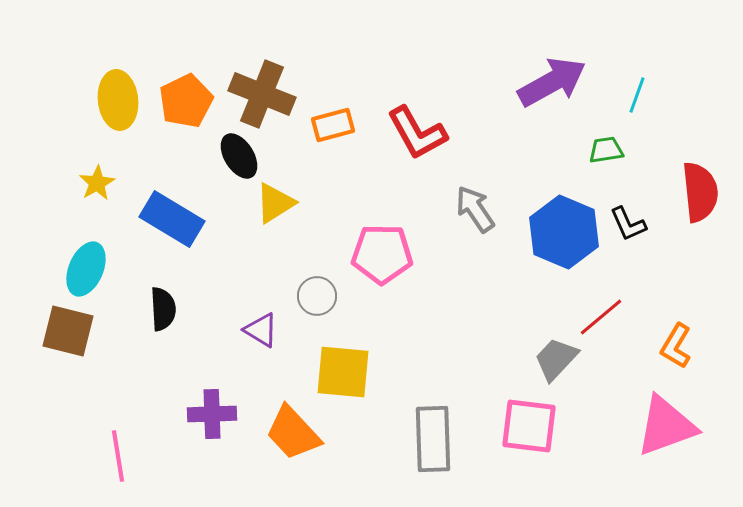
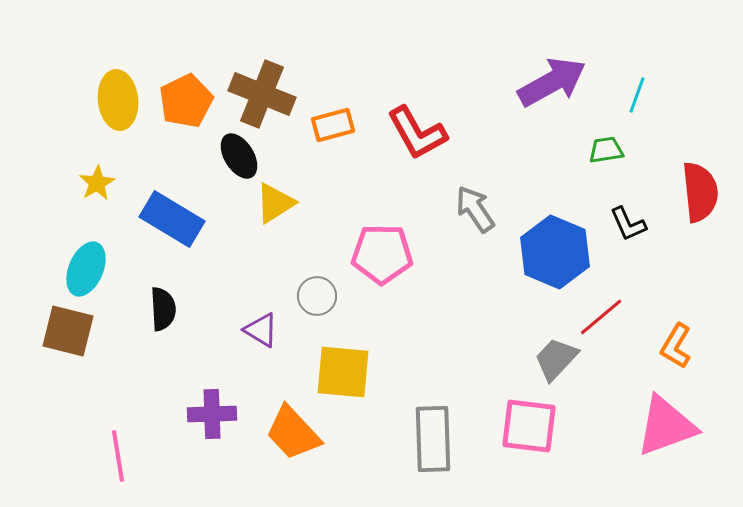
blue hexagon: moved 9 px left, 20 px down
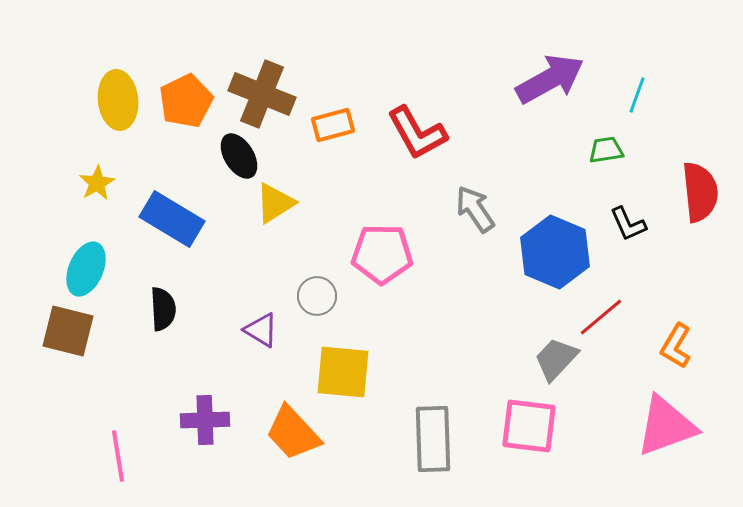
purple arrow: moved 2 px left, 3 px up
purple cross: moved 7 px left, 6 px down
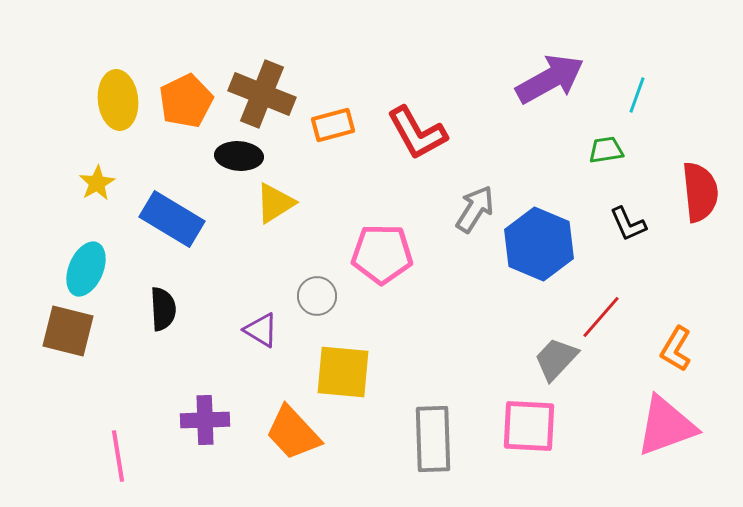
black ellipse: rotated 54 degrees counterclockwise
gray arrow: rotated 66 degrees clockwise
blue hexagon: moved 16 px left, 8 px up
red line: rotated 9 degrees counterclockwise
orange L-shape: moved 3 px down
pink square: rotated 4 degrees counterclockwise
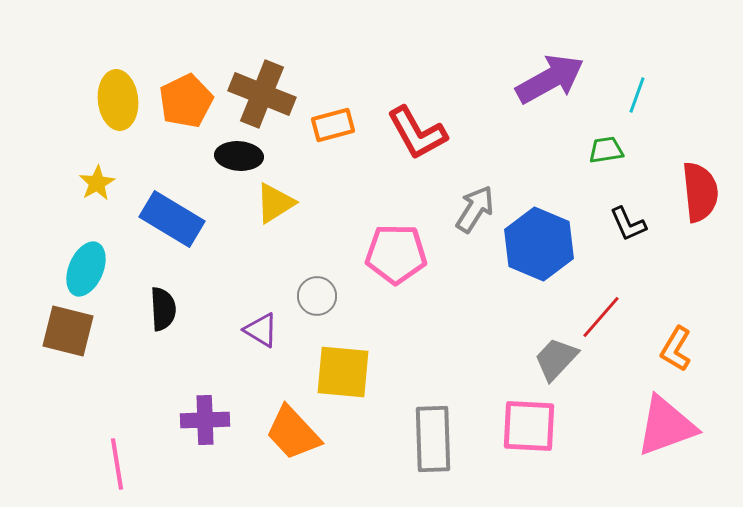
pink pentagon: moved 14 px right
pink line: moved 1 px left, 8 px down
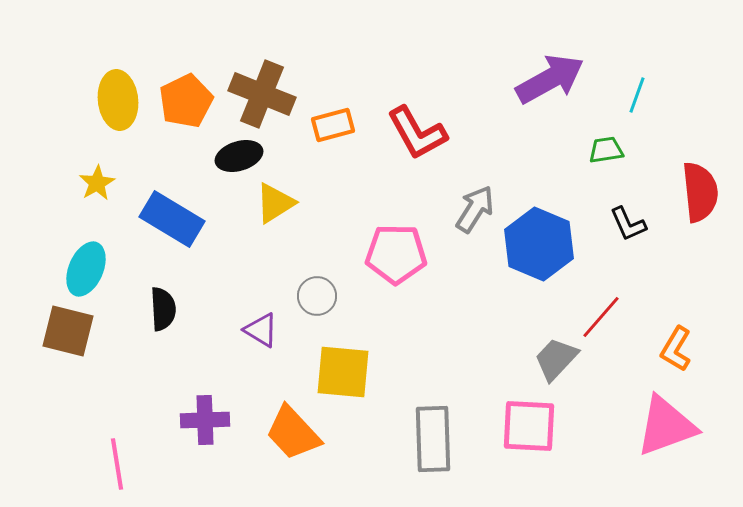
black ellipse: rotated 21 degrees counterclockwise
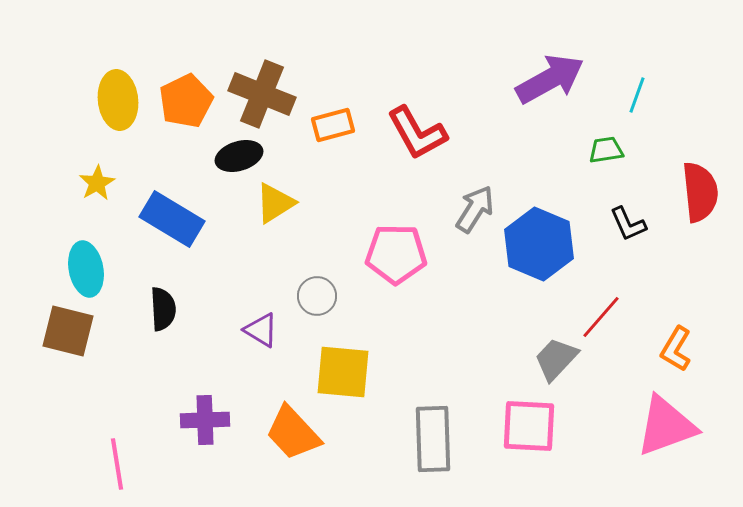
cyan ellipse: rotated 34 degrees counterclockwise
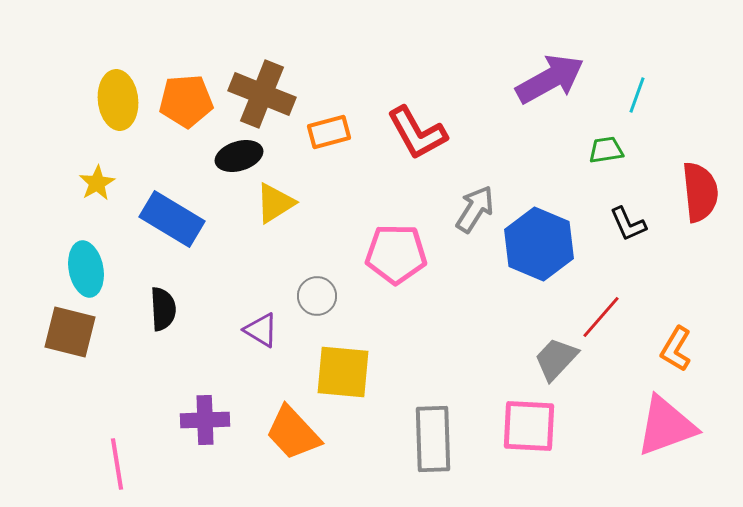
orange pentagon: rotated 22 degrees clockwise
orange rectangle: moved 4 px left, 7 px down
brown square: moved 2 px right, 1 px down
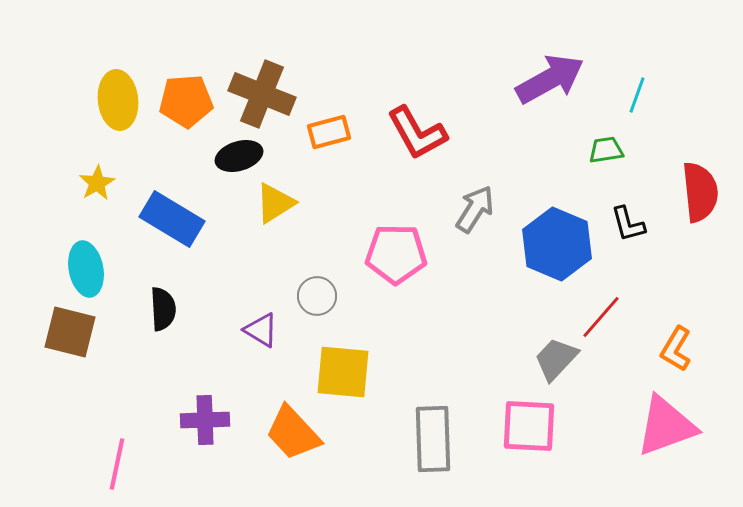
black L-shape: rotated 9 degrees clockwise
blue hexagon: moved 18 px right
pink line: rotated 21 degrees clockwise
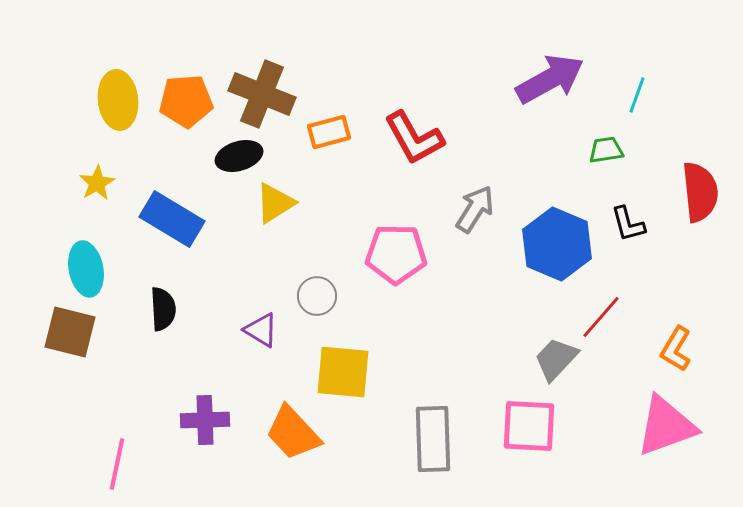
red L-shape: moved 3 px left, 5 px down
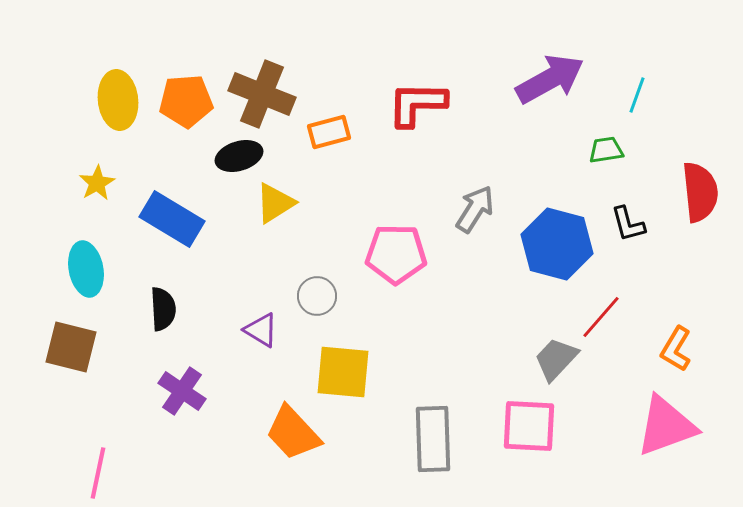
red L-shape: moved 3 px right, 34 px up; rotated 120 degrees clockwise
blue hexagon: rotated 8 degrees counterclockwise
brown square: moved 1 px right, 15 px down
purple cross: moved 23 px left, 29 px up; rotated 36 degrees clockwise
pink line: moved 19 px left, 9 px down
